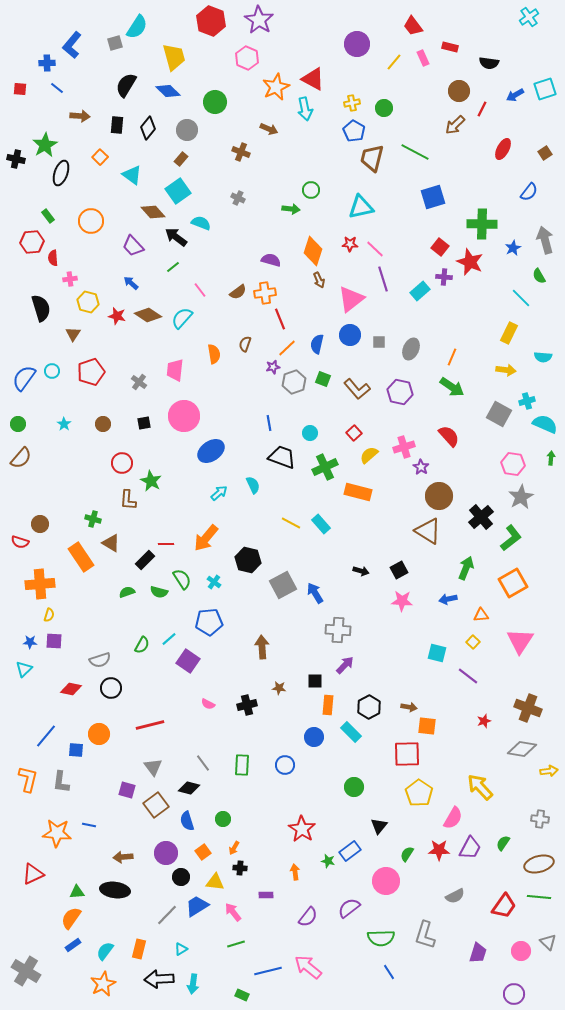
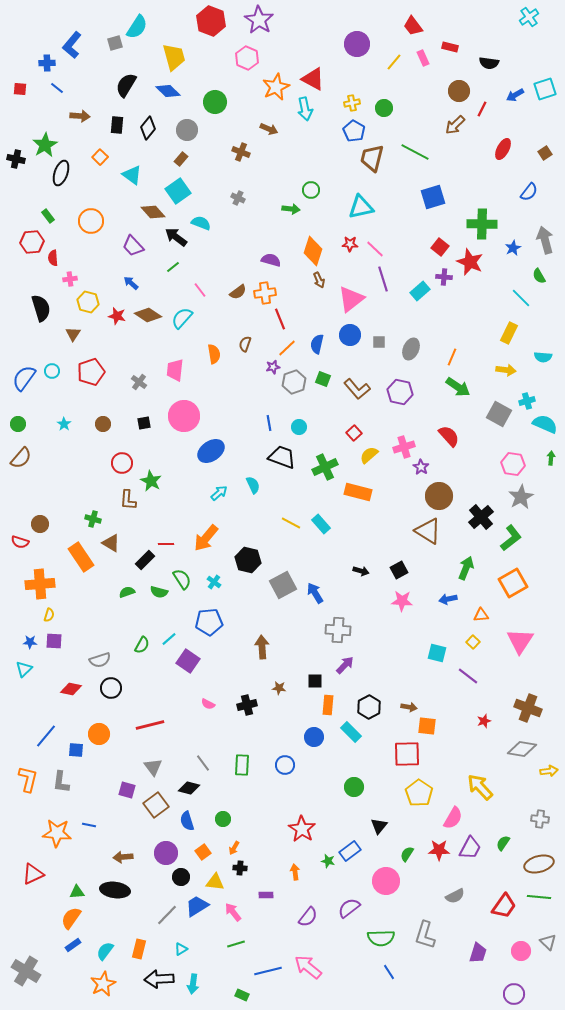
green arrow at (452, 387): moved 6 px right
cyan circle at (310, 433): moved 11 px left, 6 px up
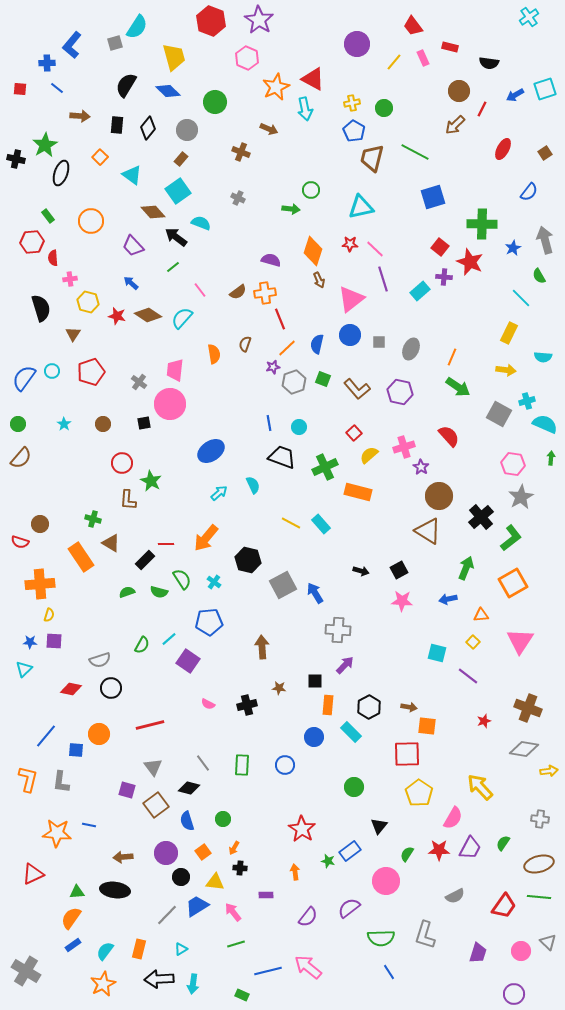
pink circle at (184, 416): moved 14 px left, 12 px up
gray diamond at (522, 749): moved 2 px right
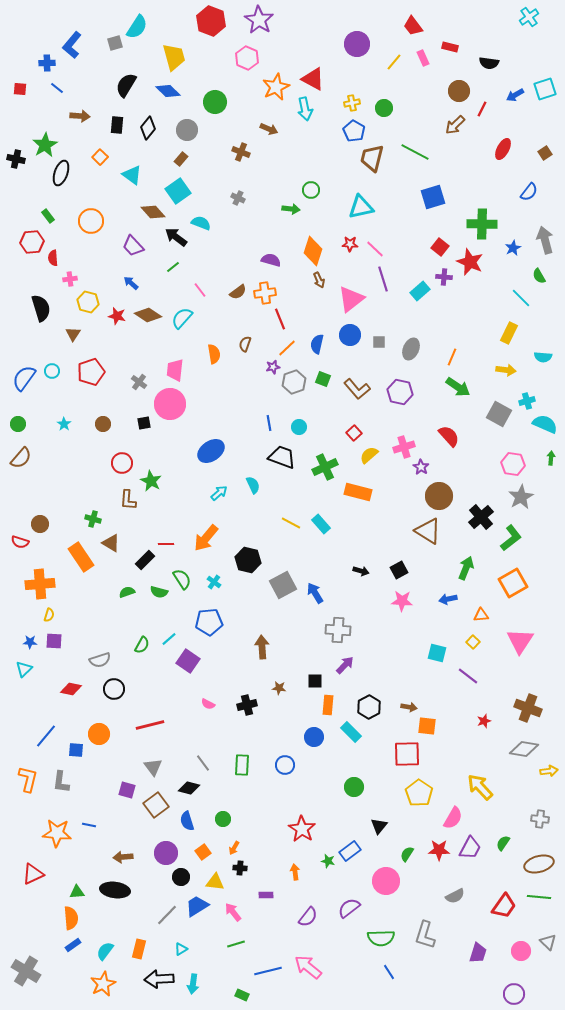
black circle at (111, 688): moved 3 px right, 1 px down
orange semicircle at (71, 918): rotated 140 degrees clockwise
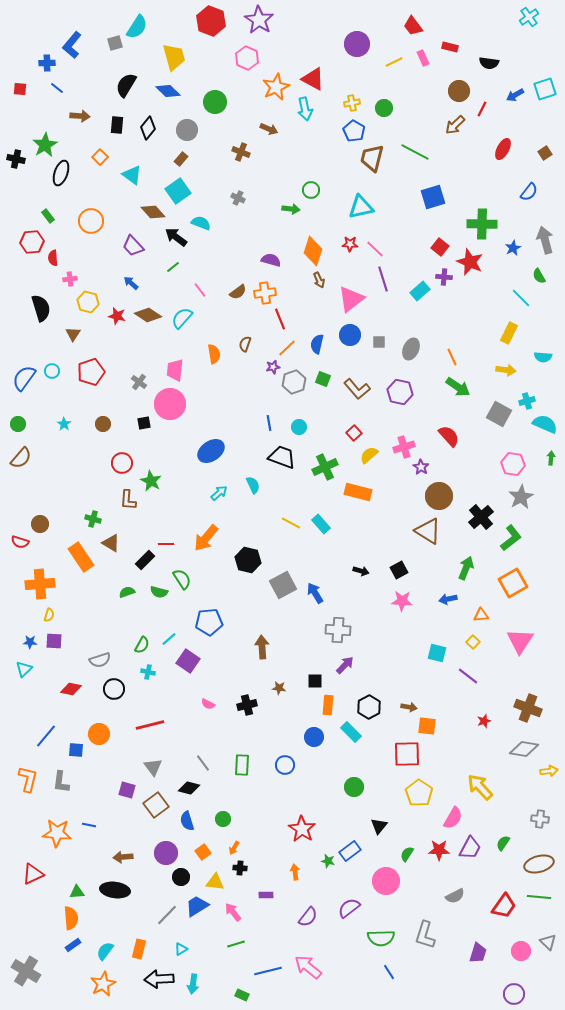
yellow line at (394, 62): rotated 24 degrees clockwise
orange line at (452, 357): rotated 48 degrees counterclockwise
cyan cross at (214, 582): moved 66 px left, 90 px down; rotated 24 degrees counterclockwise
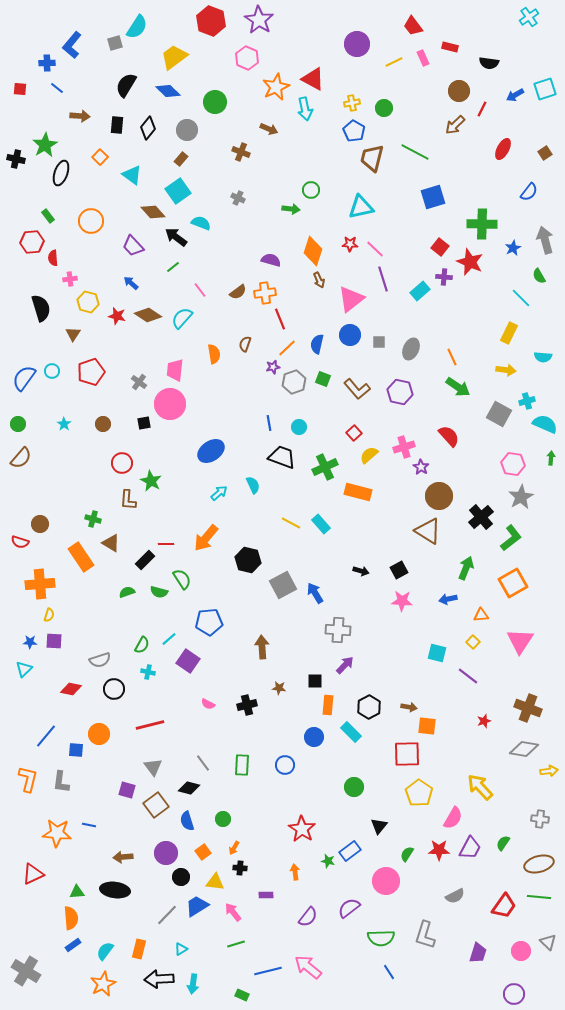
yellow trapezoid at (174, 57): rotated 112 degrees counterclockwise
